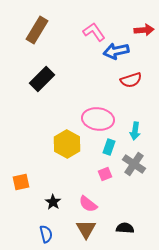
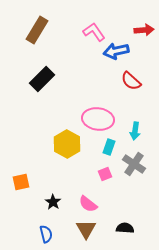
red semicircle: moved 1 px down; rotated 60 degrees clockwise
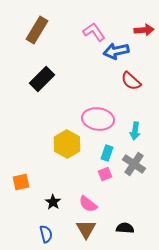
cyan rectangle: moved 2 px left, 6 px down
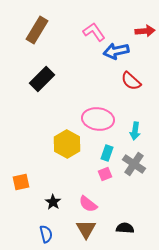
red arrow: moved 1 px right, 1 px down
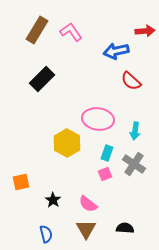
pink L-shape: moved 23 px left
yellow hexagon: moved 1 px up
black star: moved 2 px up
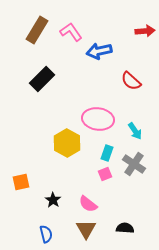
blue arrow: moved 17 px left
cyan arrow: rotated 42 degrees counterclockwise
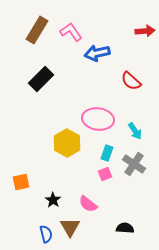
blue arrow: moved 2 px left, 2 px down
black rectangle: moved 1 px left
brown triangle: moved 16 px left, 2 px up
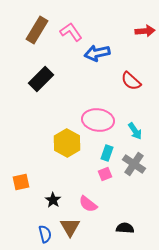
pink ellipse: moved 1 px down
blue semicircle: moved 1 px left
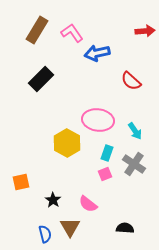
pink L-shape: moved 1 px right, 1 px down
